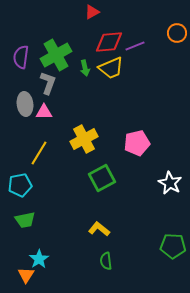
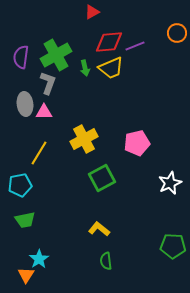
white star: rotated 20 degrees clockwise
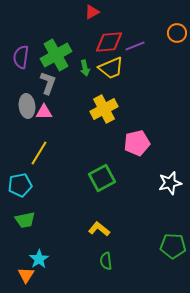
gray ellipse: moved 2 px right, 2 px down
yellow cross: moved 20 px right, 30 px up
white star: rotated 10 degrees clockwise
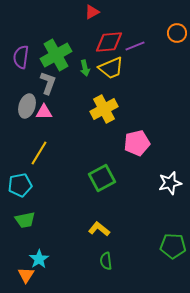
gray ellipse: rotated 25 degrees clockwise
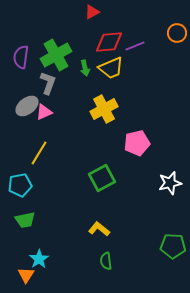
gray ellipse: rotated 35 degrees clockwise
pink triangle: rotated 24 degrees counterclockwise
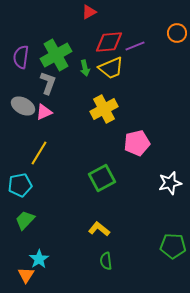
red triangle: moved 3 px left
gray ellipse: moved 4 px left; rotated 65 degrees clockwise
green trapezoid: rotated 145 degrees clockwise
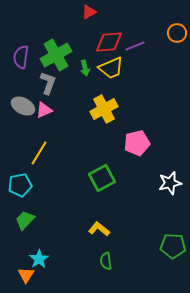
pink triangle: moved 2 px up
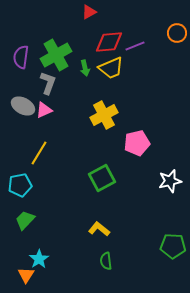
yellow cross: moved 6 px down
white star: moved 2 px up
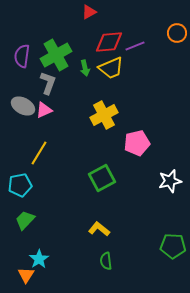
purple semicircle: moved 1 px right, 1 px up
